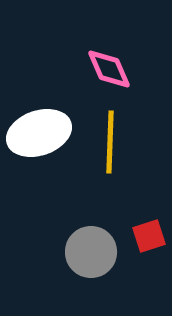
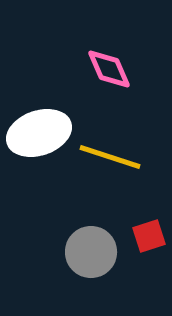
yellow line: moved 15 px down; rotated 74 degrees counterclockwise
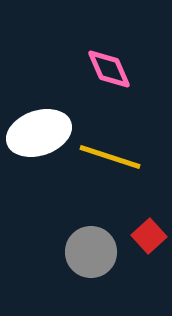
red square: rotated 24 degrees counterclockwise
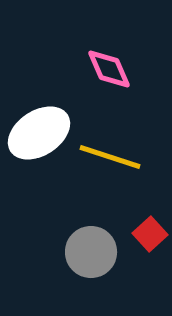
white ellipse: rotated 14 degrees counterclockwise
red square: moved 1 px right, 2 px up
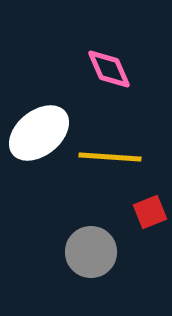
white ellipse: rotated 6 degrees counterclockwise
yellow line: rotated 14 degrees counterclockwise
red square: moved 22 px up; rotated 20 degrees clockwise
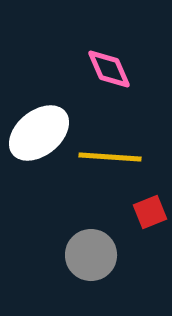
gray circle: moved 3 px down
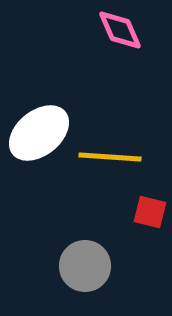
pink diamond: moved 11 px right, 39 px up
red square: rotated 36 degrees clockwise
gray circle: moved 6 px left, 11 px down
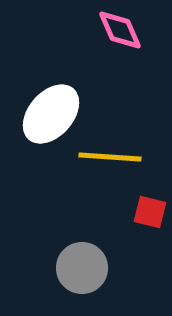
white ellipse: moved 12 px right, 19 px up; rotated 10 degrees counterclockwise
gray circle: moved 3 px left, 2 px down
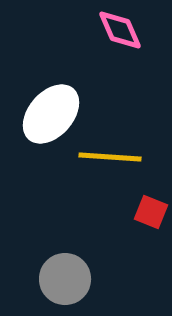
red square: moved 1 px right; rotated 8 degrees clockwise
gray circle: moved 17 px left, 11 px down
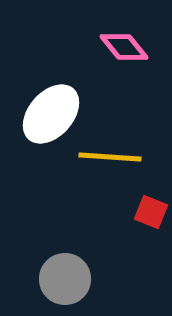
pink diamond: moved 4 px right, 17 px down; rotated 15 degrees counterclockwise
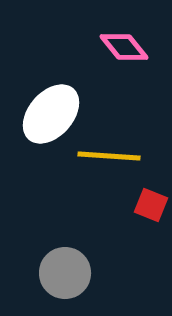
yellow line: moved 1 px left, 1 px up
red square: moved 7 px up
gray circle: moved 6 px up
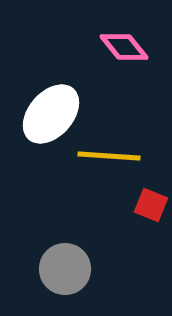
gray circle: moved 4 px up
